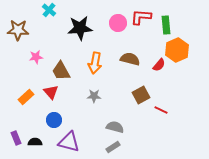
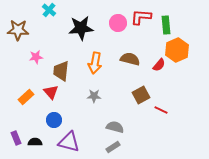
black star: moved 1 px right
brown trapezoid: rotated 35 degrees clockwise
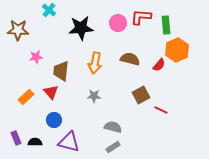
gray semicircle: moved 2 px left
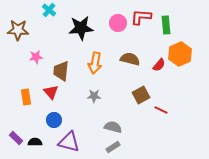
orange hexagon: moved 3 px right, 4 px down
orange rectangle: rotated 56 degrees counterclockwise
purple rectangle: rotated 24 degrees counterclockwise
